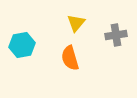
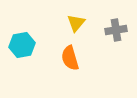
gray cross: moved 5 px up
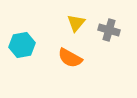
gray cross: moved 7 px left; rotated 25 degrees clockwise
orange semicircle: rotated 45 degrees counterclockwise
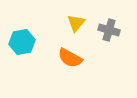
cyan hexagon: moved 3 px up
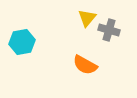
yellow triangle: moved 11 px right, 5 px up
orange semicircle: moved 15 px right, 7 px down
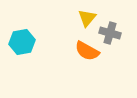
gray cross: moved 1 px right, 3 px down
orange semicircle: moved 2 px right, 14 px up
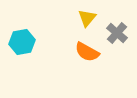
gray cross: moved 7 px right; rotated 25 degrees clockwise
orange semicircle: moved 1 px down
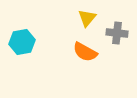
gray cross: rotated 35 degrees counterclockwise
orange semicircle: moved 2 px left
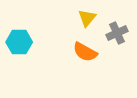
gray cross: rotated 30 degrees counterclockwise
cyan hexagon: moved 3 px left; rotated 10 degrees clockwise
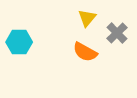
gray cross: rotated 20 degrees counterclockwise
